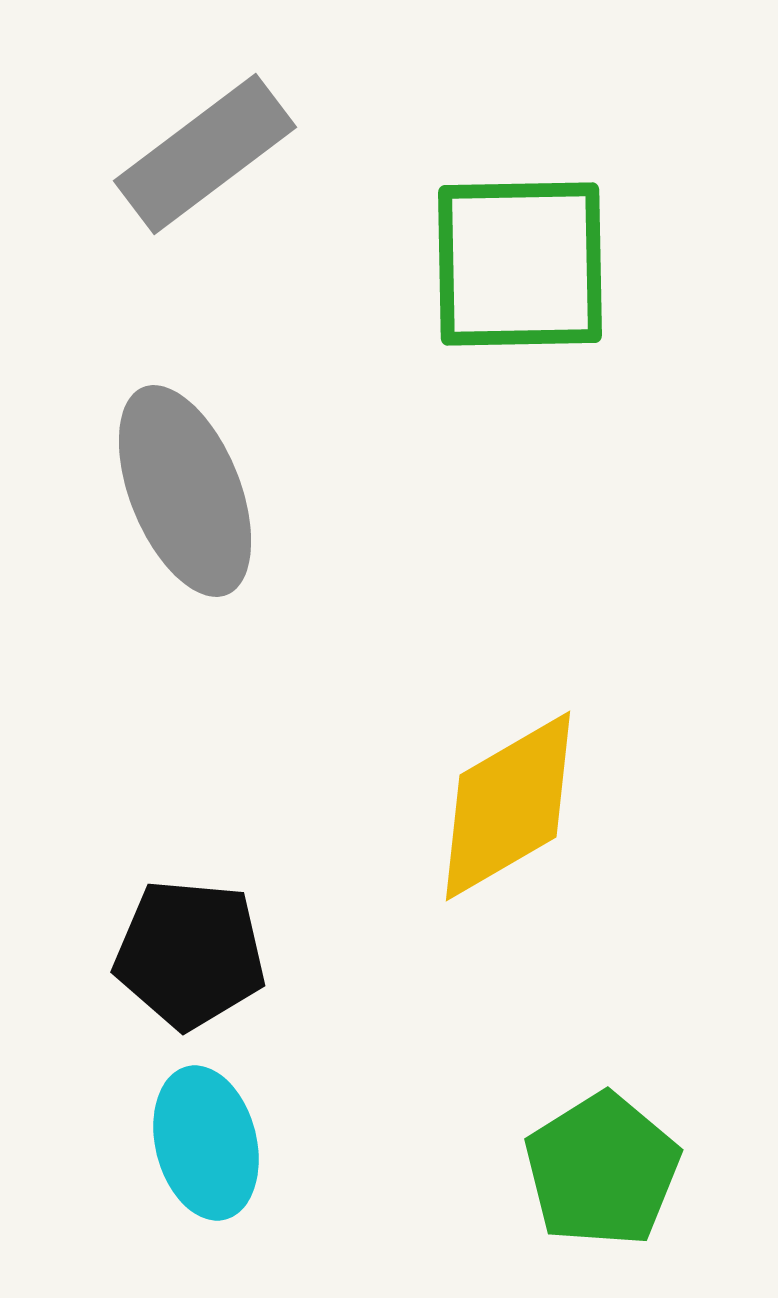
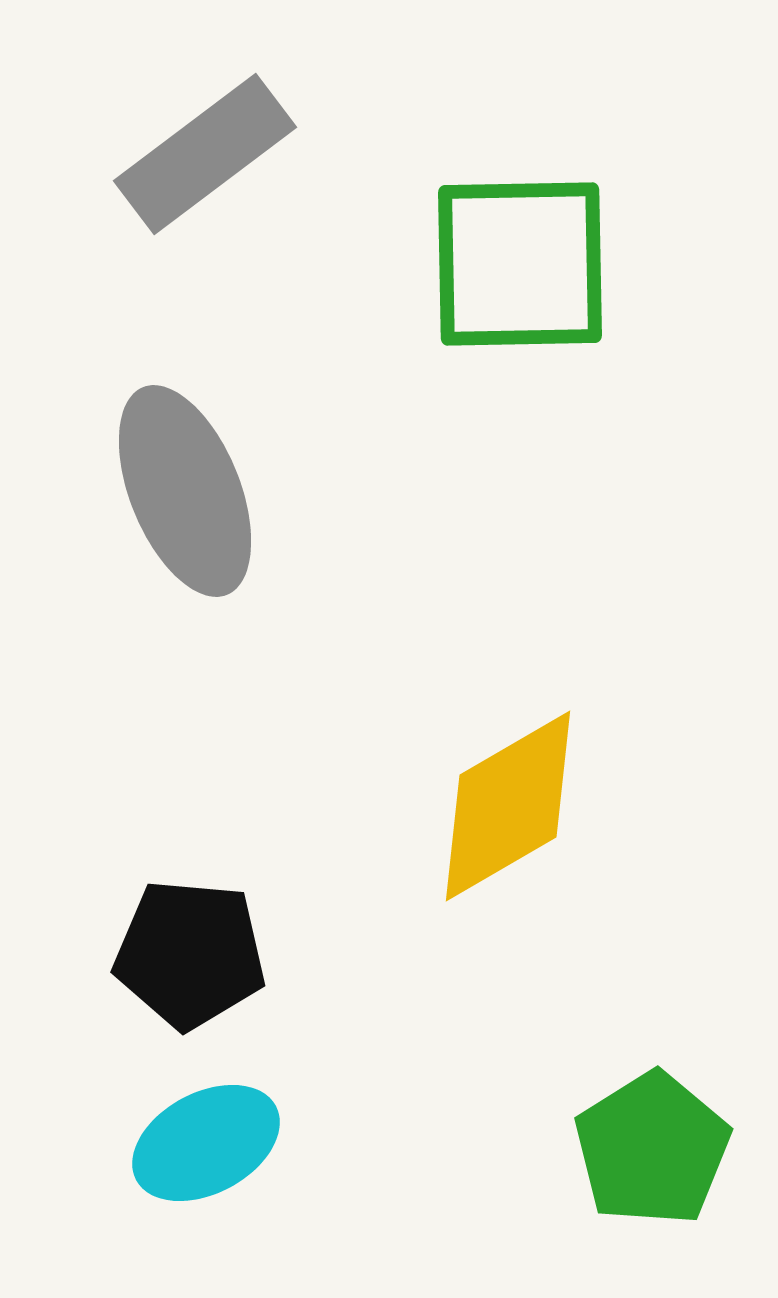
cyan ellipse: rotated 76 degrees clockwise
green pentagon: moved 50 px right, 21 px up
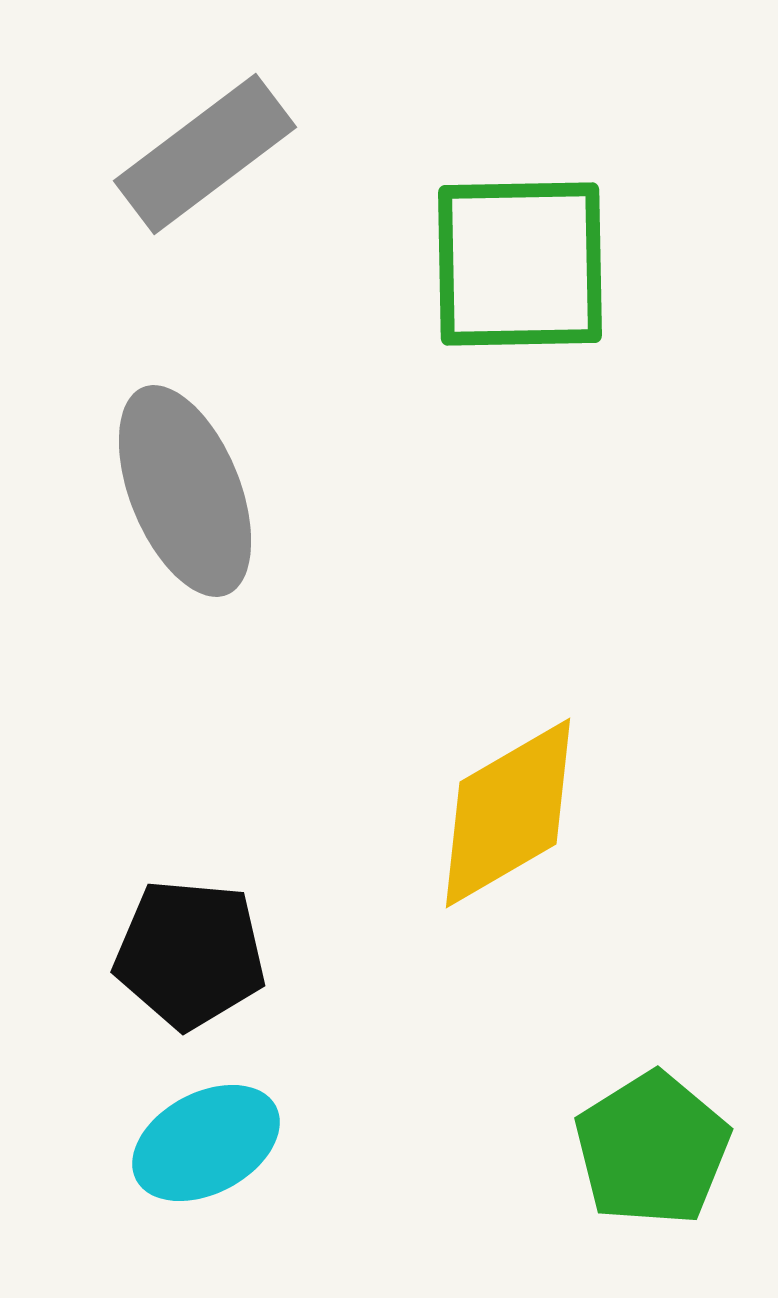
yellow diamond: moved 7 px down
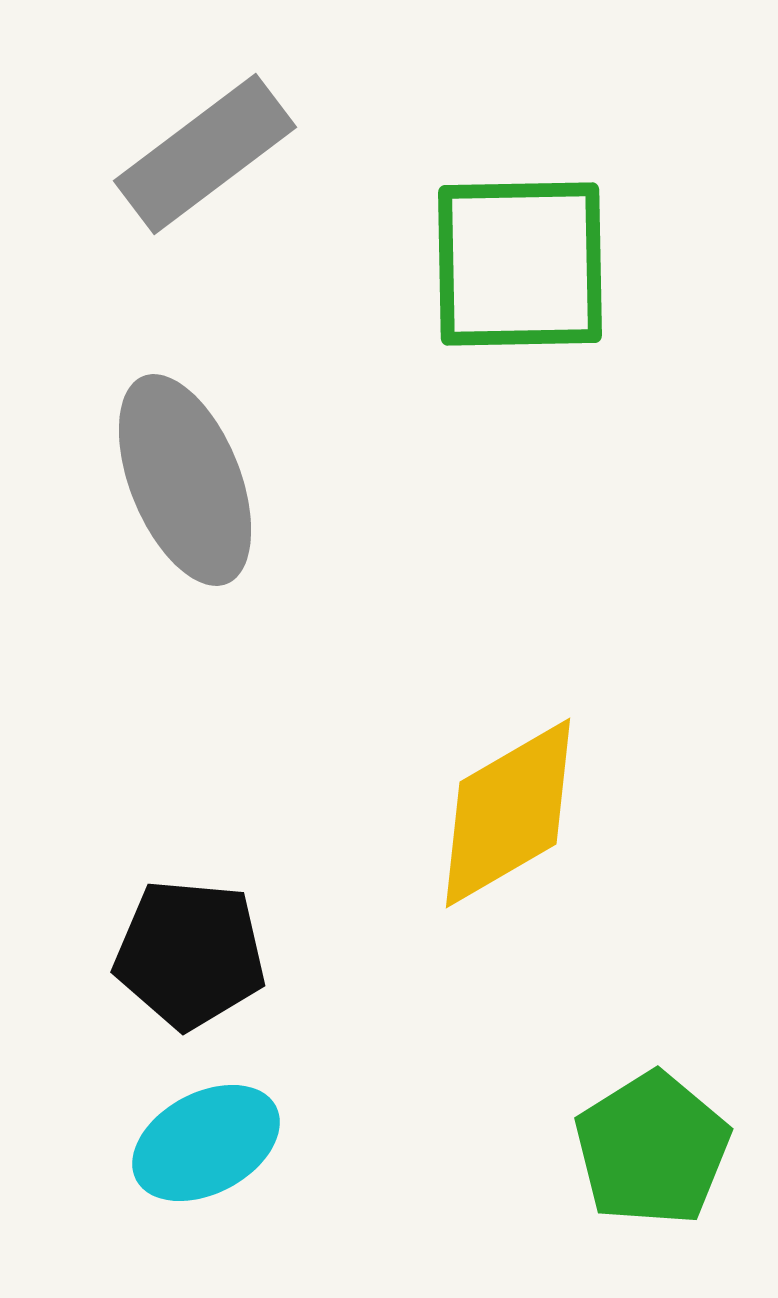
gray ellipse: moved 11 px up
